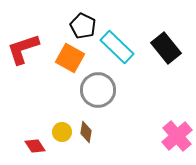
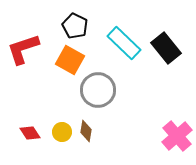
black pentagon: moved 8 px left
cyan rectangle: moved 7 px right, 4 px up
orange square: moved 2 px down
brown diamond: moved 1 px up
red diamond: moved 5 px left, 13 px up
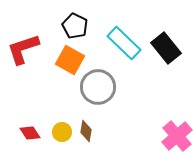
gray circle: moved 3 px up
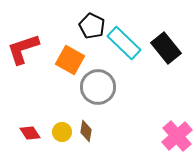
black pentagon: moved 17 px right
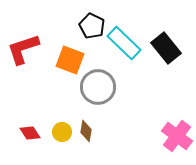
orange square: rotated 8 degrees counterclockwise
pink cross: rotated 12 degrees counterclockwise
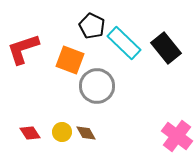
gray circle: moved 1 px left, 1 px up
brown diamond: moved 2 px down; rotated 40 degrees counterclockwise
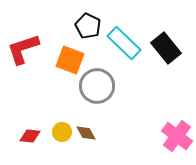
black pentagon: moved 4 px left
red diamond: moved 3 px down; rotated 50 degrees counterclockwise
